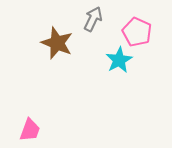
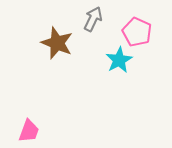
pink trapezoid: moved 1 px left, 1 px down
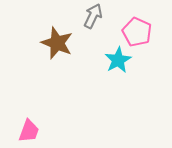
gray arrow: moved 3 px up
cyan star: moved 1 px left
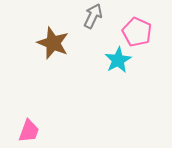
brown star: moved 4 px left
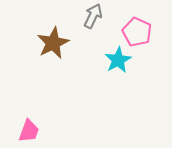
brown star: rotated 24 degrees clockwise
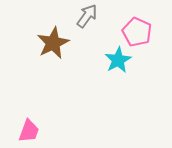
gray arrow: moved 6 px left; rotated 10 degrees clockwise
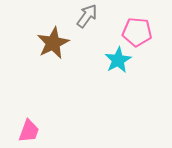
pink pentagon: rotated 20 degrees counterclockwise
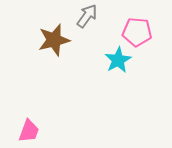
brown star: moved 1 px right, 3 px up; rotated 12 degrees clockwise
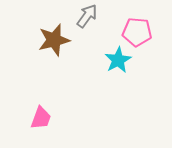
pink trapezoid: moved 12 px right, 13 px up
